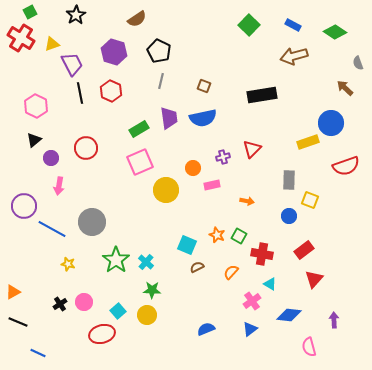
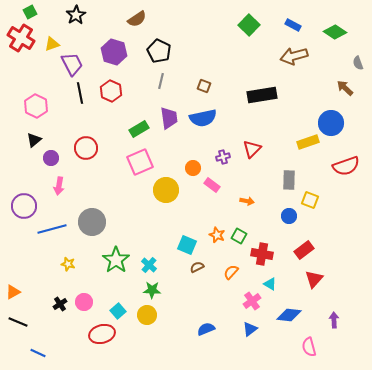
pink rectangle at (212, 185): rotated 49 degrees clockwise
blue line at (52, 229): rotated 44 degrees counterclockwise
cyan cross at (146, 262): moved 3 px right, 3 px down
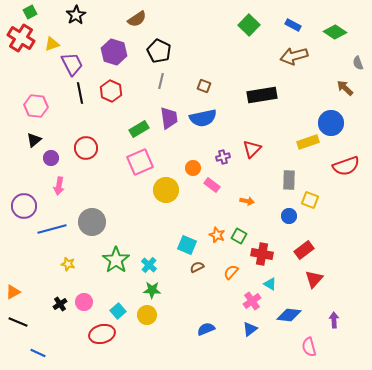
pink hexagon at (36, 106): rotated 20 degrees counterclockwise
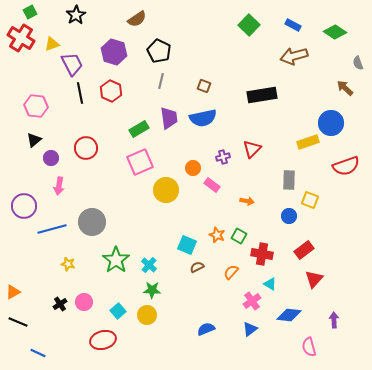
red ellipse at (102, 334): moved 1 px right, 6 px down
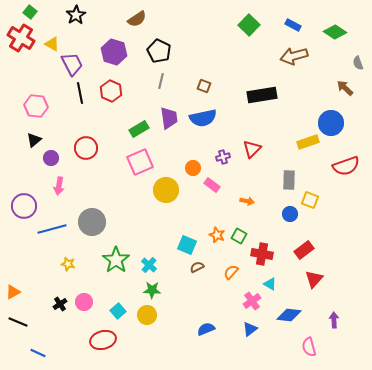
green square at (30, 12): rotated 24 degrees counterclockwise
yellow triangle at (52, 44): rotated 49 degrees clockwise
blue circle at (289, 216): moved 1 px right, 2 px up
